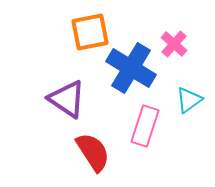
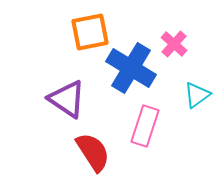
cyan triangle: moved 8 px right, 5 px up
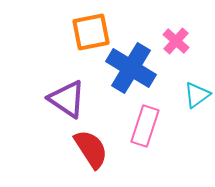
orange square: moved 1 px right
pink cross: moved 2 px right, 3 px up
red semicircle: moved 2 px left, 3 px up
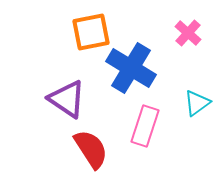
pink cross: moved 12 px right, 8 px up
cyan triangle: moved 8 px down
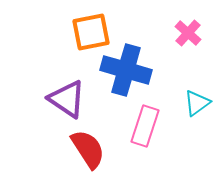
blue cross: moved 5 px left, 2 px down; rotated 15 degrees counterclockwise
red semicircle: moved 3 px left
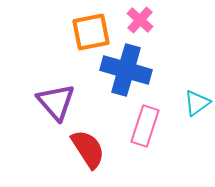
pink cross: moved 48 px left, 13 px up
purple triangle: moved 11 px left, 3 px down; rotated 15 degrees clockwise
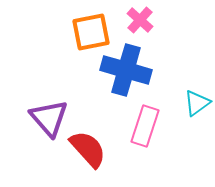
purple triangle: moved 7 px left, 16 px down
red semicircle: rotated 9 degrees counterclockwise
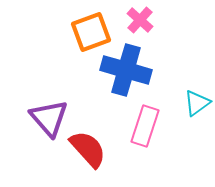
orange square: rotated 9 degrees counterclockwise
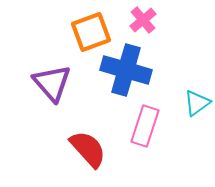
pink cross: moved 3 px right; rotated 8 degrees clockwise
purple triangle: moved 3 px right, 35 px up
